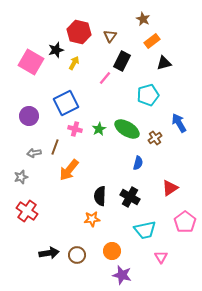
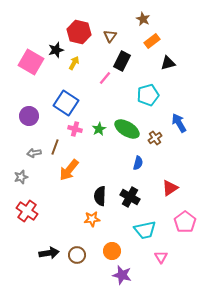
black triangle: moved 4 px right
blue square: rotated 30 degrees counterclockwise
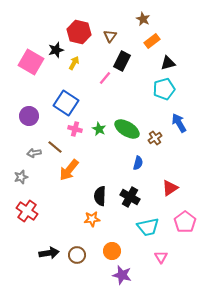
cyan pentagon: moved 16 px right, 6 px up
green star: rotated 16 degrees counterclockwise
brown line: rotated 70 degrees counterclockwise
cyan trapezoid: moved 3 px right, 3 px up
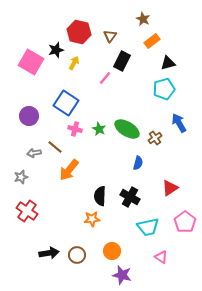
pink triangle: rotated 24 degrees counterclockwise
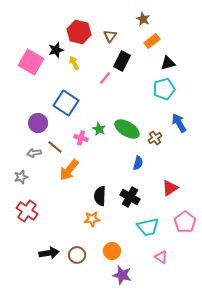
yellow arrow: rotated 56 degrees counterclockwise
purple circle: moved 9 px right, 7 px down
pink cross: moved 6 px right, 9 px down
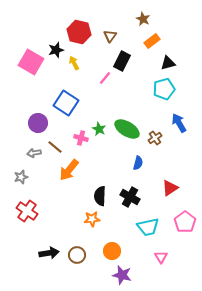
pink triangle: rotated 24 degrees clockwise
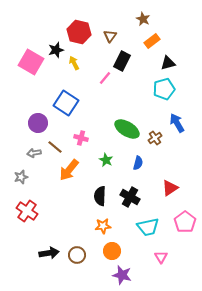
blue arrow: moved 2 px left
green star: moved 7 px right, 31 px down
orange star: moved 11 px right, 7 px down
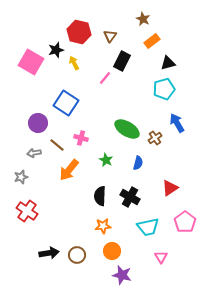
brown line: moved 2 px right, 2 px up
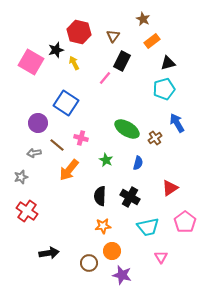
brown triangle: moved 3 px right
brown circle: moved 12 px right, 8 px down
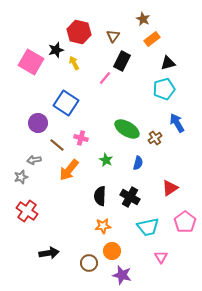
orange rectangle: moved 2 px up
gray arrow: moved 7 px down
